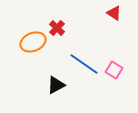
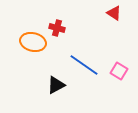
red cross: rotated 28 degrees counterclockwise
orange ellipse: rotated 35 degrees clockwise
blue line: moved 1 px down
pink square: moved 5 px right, 1 px down
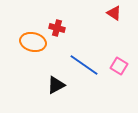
pink square: moved 5 px up
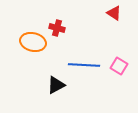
blue line: rotated 32 degrees counterclockwise
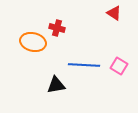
black triangle: rotated 18 degrees clockwise
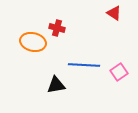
pink square: moved 6 px down; rotated 24 degrees clockwise
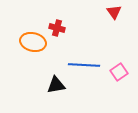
red triangle: moved 1 px up; rotated 21 degrees clockwise
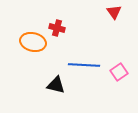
black triangle: rotated 24 degrees clockwise
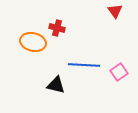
red triangle: moved 1 px right, 1 px up
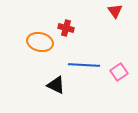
red cross: moved 9 px right
orange ellipse: moved 7 px right
black triangle: rotated 12 degrees clockwise
